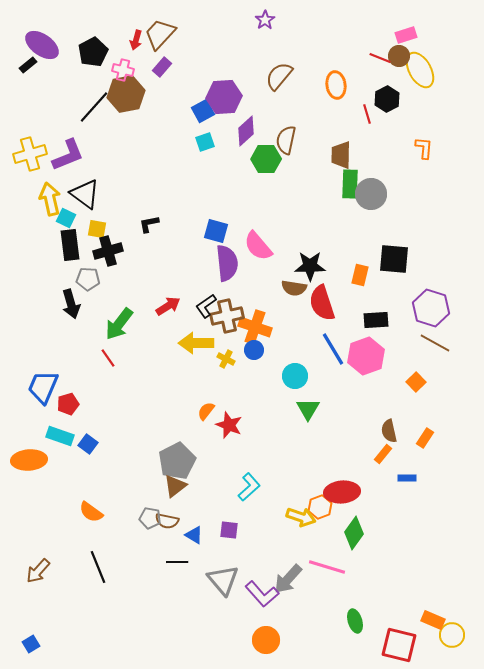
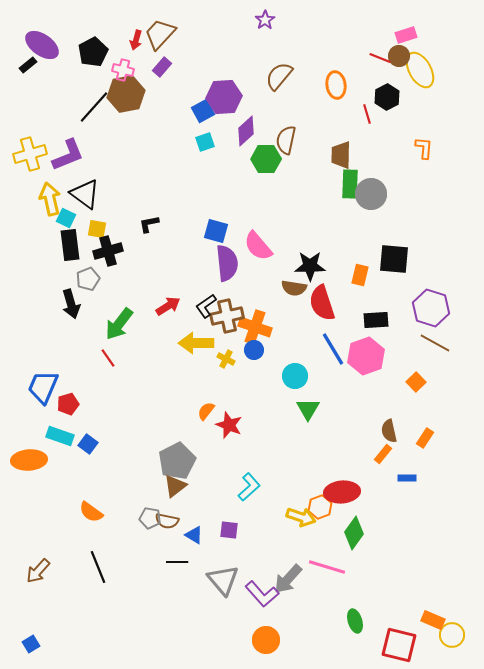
black hexagon at (387, 99): moved 2 px up
gray pentagon at (88, 279): rotated 25 degrees counterclockwise
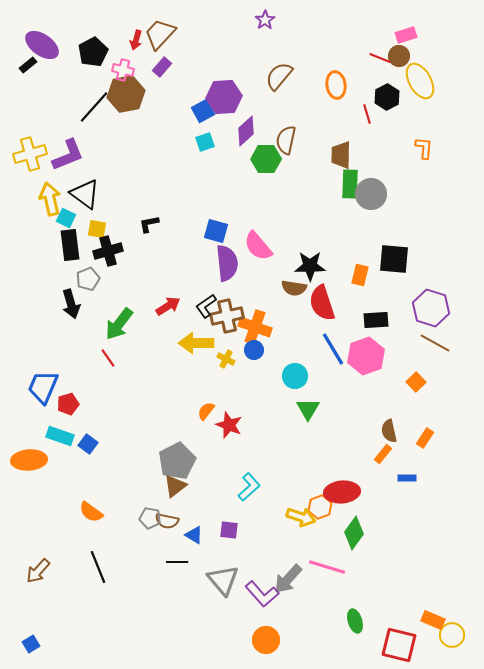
yellow ellipse at (420, 70): moved 11 px down
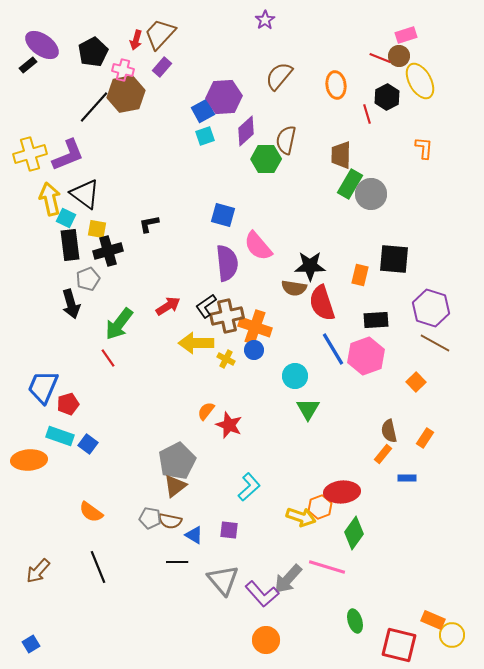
cyan square at (205, 142): moved 6 px up
green rectangle at (350, 184): rotated 28 degrees clockwise
blue square at (216, 231): moved 7 px right, 16 px up
brown semicircle at (167, 521): moved 3 px right
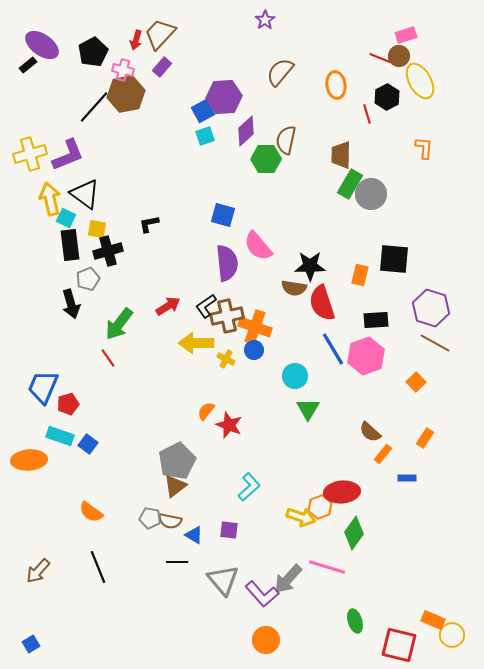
brown semicircle at (279, 76): moved 1 px right, 4 px up
brown semicircle at (389, 431): moved 19 px left, 1 px down; rotated 35 degrees counterclockwise
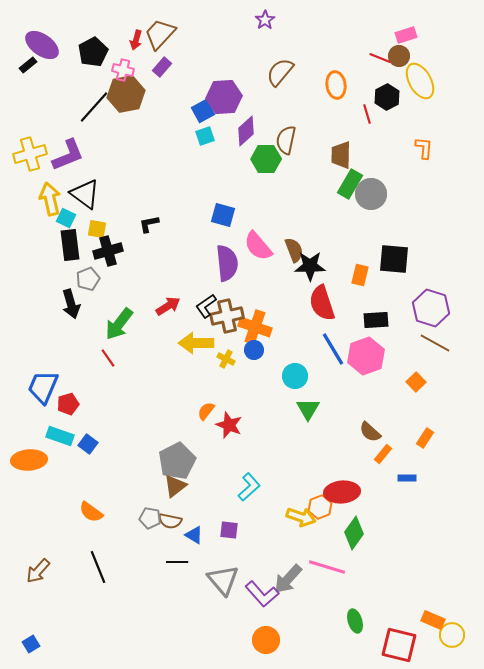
brown semicircle at (294, 288): moved 38 px up; rotated 120 degrees counterclockwise
